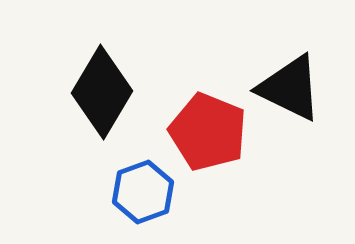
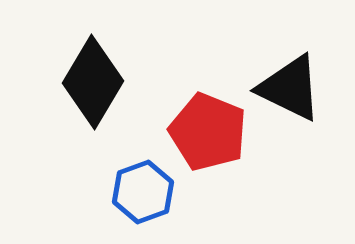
black diamond: moved 9 px left, 10 px up
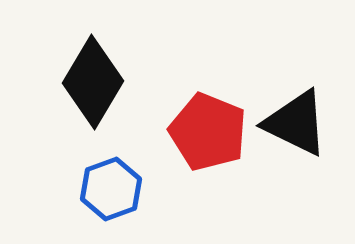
black triangle: moved 6 px right, 35 px down
blue hexagon: moved 32 px left, 3 px up
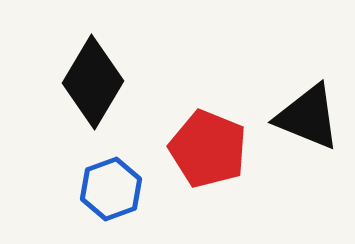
black triangle: moved 12 px right, 6 px up; rotated 4 degrees counterclockwise
red pentagon: moved 17 px down
